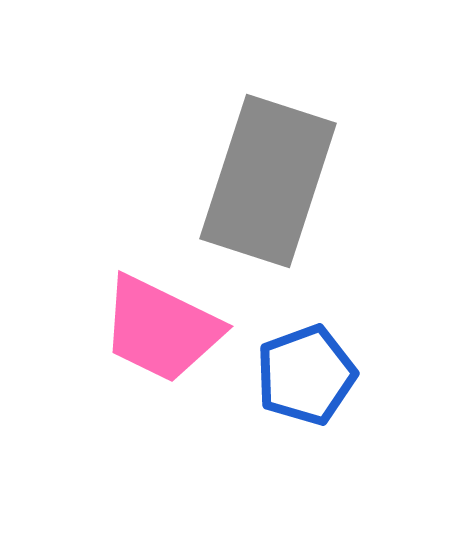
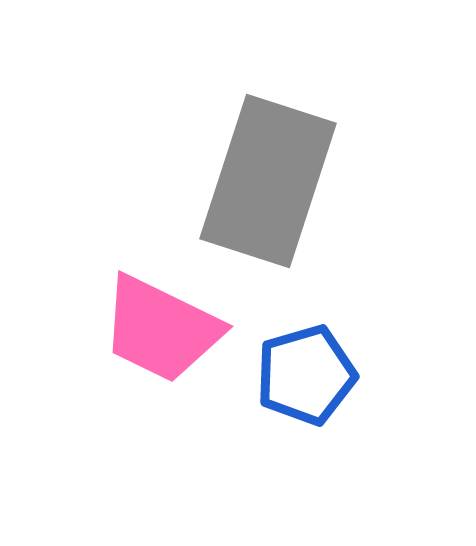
blue pentagon: rotated 4 degrees clockwise
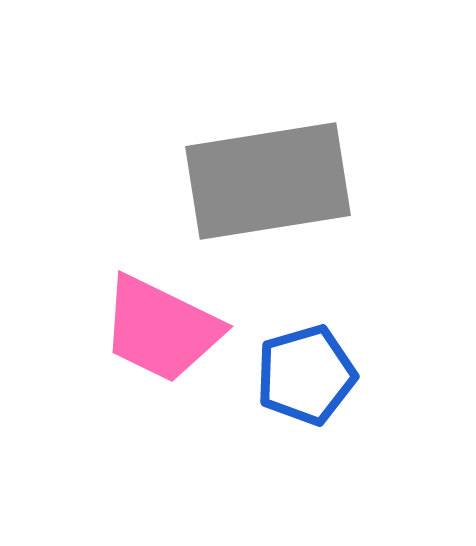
gray rectangle: rotated 63 degrees clockwise
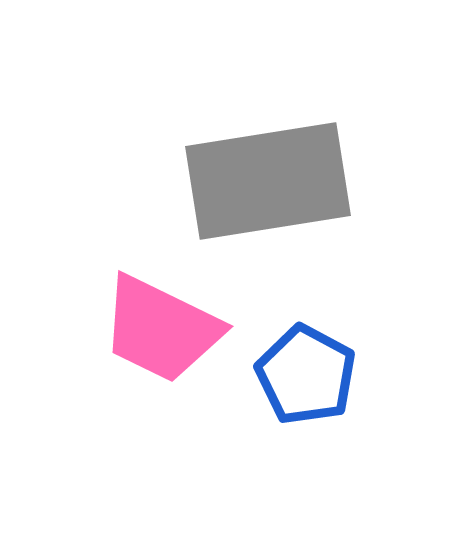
blue pentagon: rotated 28 degrees counterclockwise
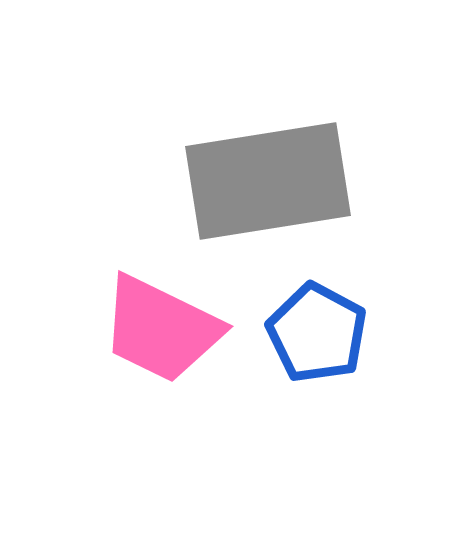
blue pentagon: moved 11 px right, 42 px up
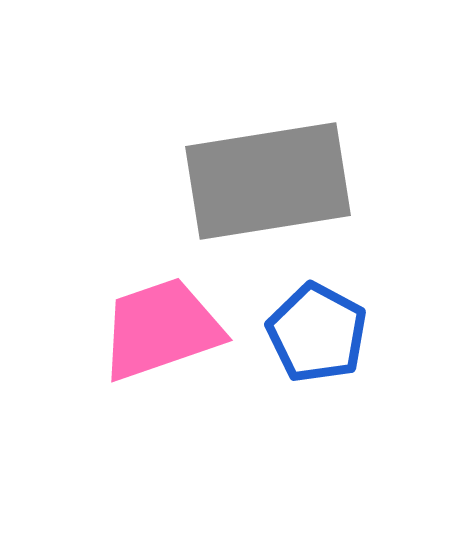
pink trapezoid: rotated 135 degrees clockwise
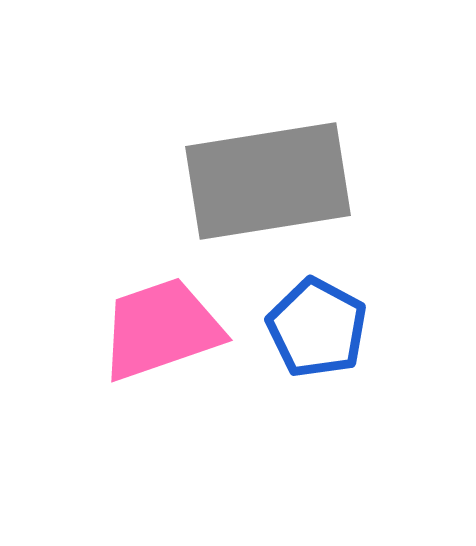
blue pentagon: moved 5 px up
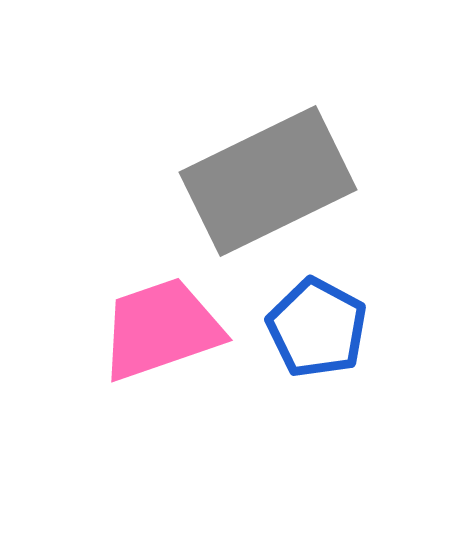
gray rectangle: rotated 17 degrees counterclockwise
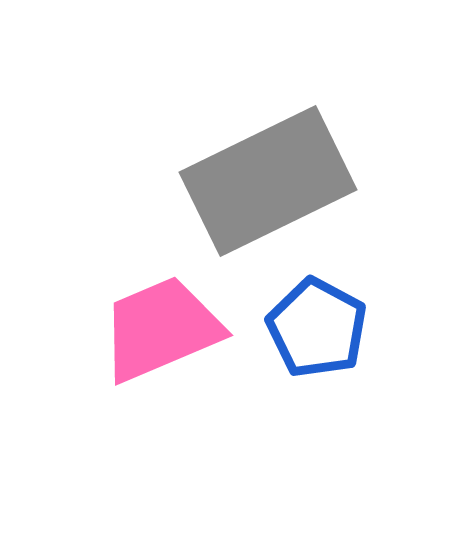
pink trapezoid: rotated 4 degrees counterclockwise
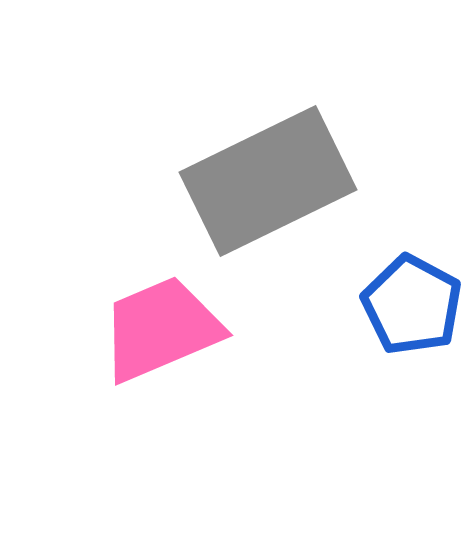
blue pentagon: moved 95 px right, 23 px up
